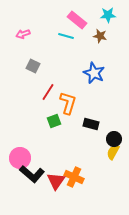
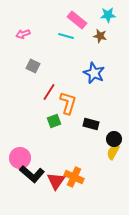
red line: moved 1 px right
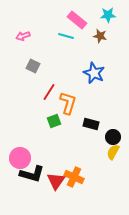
pink arrow: moved 2 px down
black circle: moved 1 px left, 2 px up
black L-shape: rotated 25 degrees counterclockwise
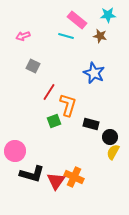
orange L-shape: moved 2 px down
black circle: moved 3 px left
pink circle: moved 5 px left, 7 px up
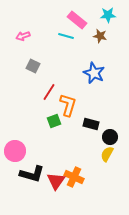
yellow semicircle: moved 6 px left, 2 px down
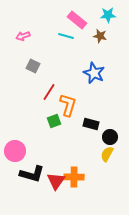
orange cross: rotated 24 degrees counterclockwise
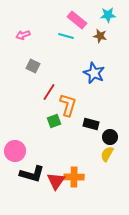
pink arrow: moved 1 px up
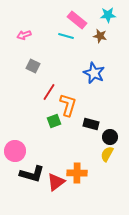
pink arrow: moved 1 px right
orange cross: moved 3 px right, 4 px up
red triangle: moved 1 px down; rotated 18 degrees clockwise
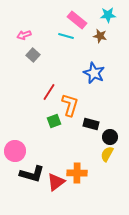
gray square: moved 11 px up; rotated 16 degrees clockwise
orange L-shape: moved 2 px right
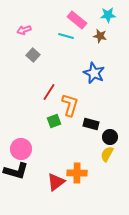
pink arrow: moved 5 px up
pink circle: moved 6 px right, 2 px up
black L-shape: moved 16 px left, 3 px up
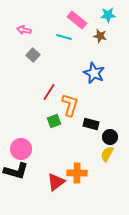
pink arrow: rotated 32 degrees clockwise
cyan line: moved 2 px left, 1 px down
